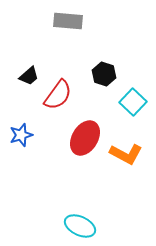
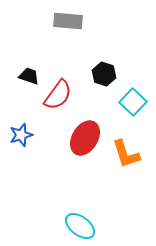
black trapezoid: rotated 120 degrees counterclockwise
orange L-shape: rotated 44 degrees clockwise
cyan ellipse: rotated 12 degrees clockwise
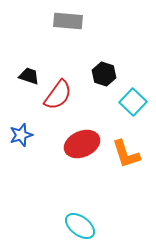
red ellipse: moved 3 px left, 6 px down; rotated 36 degrees clockwise
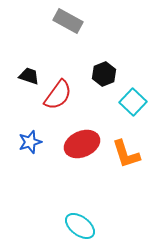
gray rectangle: rotated 24 degrees clockwise
black hexagon: rotated 20 degrees clockwise
blue star: moved 9 px right, 7 px down
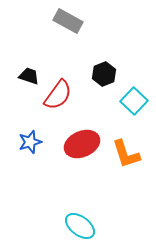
cyan square: moved 1 px right, 1 px up
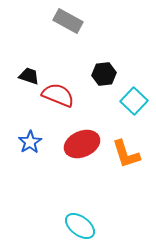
black hexagon: rotated 15 degrees clockwise
red semicircle: rotated 104 degrees counterclockwise
blue star: rotated 15 degrees counterclockwise
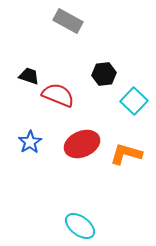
orange L-shape: rotated 124 degrees clockwise
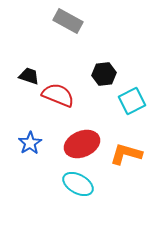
cyan square: moved 2 px left; rotated 20 degrees clockwise
blue star: moved 1 px down
cyan ellipse: moved 2 px left, 42 px up; rotated 8 degrees counterclockwise
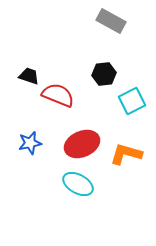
gray rectangle: moved 43 px right
blue star: rotated 20 degrees clockwise
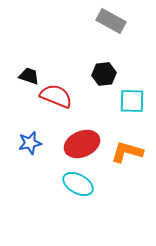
red semicircle: moved 2 px left, 1 px down
cyan square: rotated 28 degrees clockwise
orange L-shape: moved 1 px right, 2 px up
